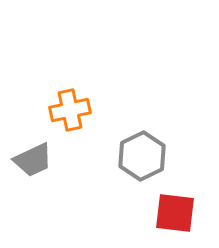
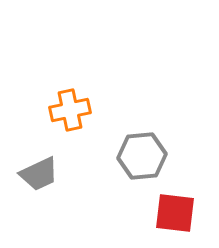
gray hexagon: rotated 21 degrees clockwise
gray trapezoid: moved 6 px right, 14 px down
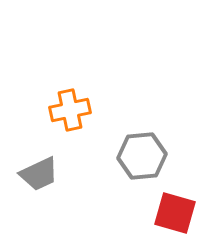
red square: rotated 9 degrees clockwise
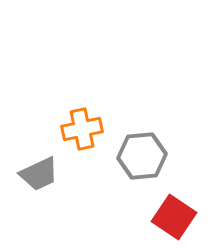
orange cross: moved 12 px right, 19 px down
red square: moved 1 px left, 4 px down; rotated 18 degrees clockwise
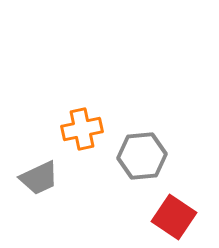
gray trapezoid: moved 4 px down
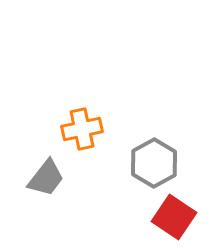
gray hexagon: moved 12 px right, 7 px down; rotated 24 degrees counterclockwise
gray trapezoid: moved 7 px right; rotated 27 degrees counterclockwise
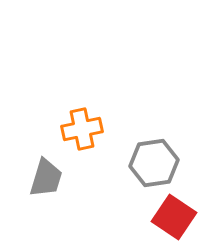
gray hexagon: rotated 21 degrees clockwise
gray trapezoid: rotated 21 degrees counterclockwise
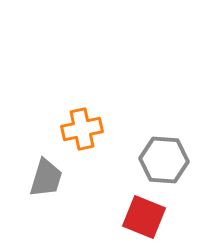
gray hexagon: moved 10 px right, 3 px up; rotated 12 degrees clockwise
red square: moved 30 px left; rotated 12 degrees counterclockwise
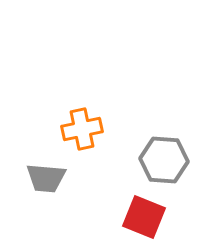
gray trapezoid: rotated 78 degrees clockwise
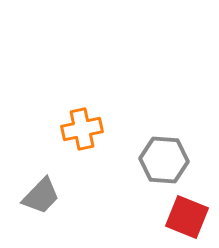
gray trapezoid: moved 5 px left, 18 px down; rotated 51 degrees counterclockwise
red square: moved 43 px right
